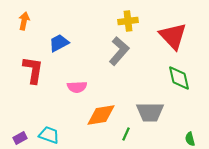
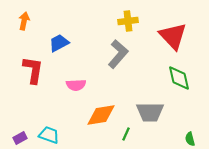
gray L-shape: moved 1 px left, 3 px down
pink semicircle: moved 1 px left, 2 px up
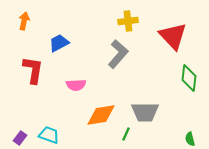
green diamond: moved 10 px right; rotated 20 degrees clockwise
gray trapezoid: moved 5 px left
purple rectangle: rotated 24 degrees counterclockwise
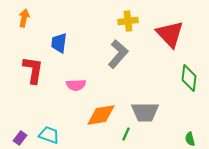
orange arrow: moved 3 px up
red triangle: moved 3 px left, 2 px up
blue trapezoid: rotated 55 degrees counterclockwise
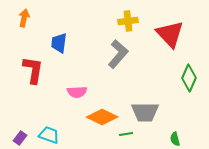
green diamond: rotated 16 degrees clockwise
pink semicircle: moved 1 px right, 7 px down
orange diamond: moved 1 px right, 2 px down; rotated 36 degrees clockwise
green line: rotated 56 degrees clockwise
green semicircle: moved 15 px left
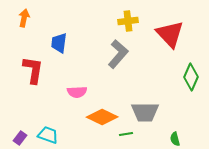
green diamond: moved 2 px right, 1 px up
cyan trapezoid: moved 1 px left
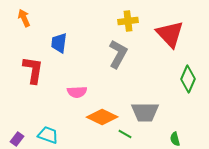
orange arrow: rotated 36 degrees counterclockwise
gray L-shape: rotated 12 degrees counterclockwise
green diamond: moved 3 px left, 2 px down
green line: moved 1 px left; rotated 40 degrees clockwise
purple rectangle: moved 3 px left, 1 px down
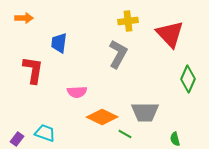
orange arrow: rotated 114 degrees clockwise
cyan trapezoid: moved 3 px left, 2 px up
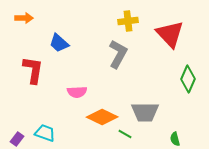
blue trapezoid: rotated 55 degrees counterclockwise
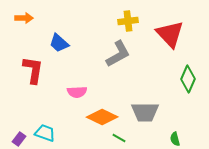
gray L-shape: rotated 32 degrees clockwise
green line: moved 6 px left, 4 px down
purple rectangle: moved 2 px right
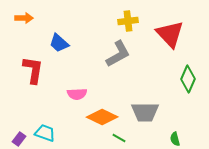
pink semicircle: moved 2 px down
